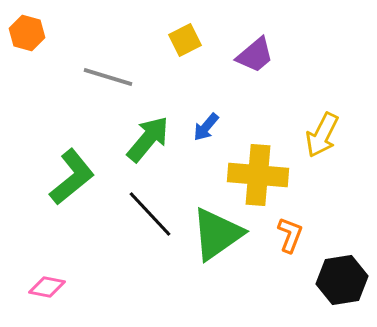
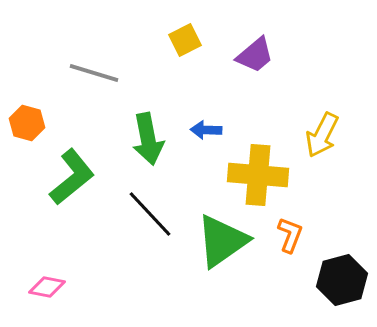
orange hexagon: moved 90 px down
gray line: moved 14 px left, 4 px up
blue arrow: moved 3 px down; rotated 52 degrees clockwise
green arrow: rotated 129 degrees clockwise
green triangle: moved 5 px right, 7 px down
black hexagon: rotated 6 degrees counterclockwise
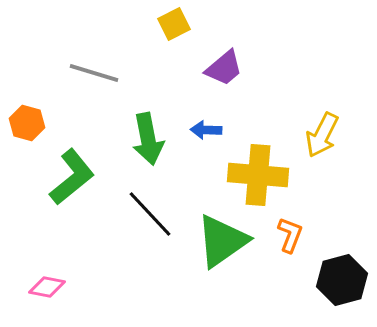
yellow square: moved 11 px left, 16 px up
purple trapezoid: moved 31 px left, 13 px down
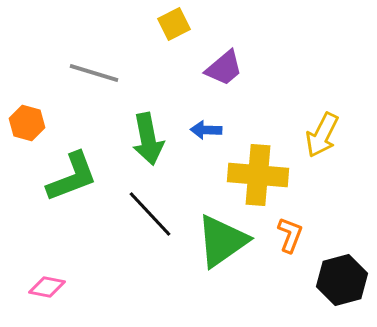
green L-shape: rotated 18 degrees clockwise
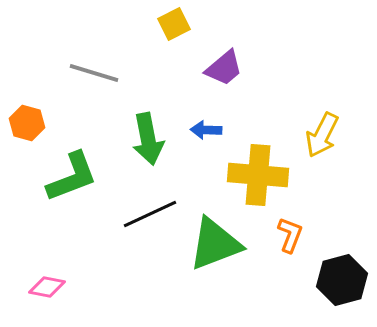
black line: rotated 72 degrees counterclockwise
green triangle: moved 7 px left, 3 px down; rotated 14 degrees clockwise
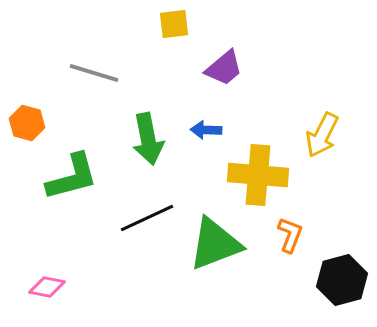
yellow square: rotated 20 degrees clockwise
green L-shape: rotated 6 degrees clockwise
black line: moved 3 px left, 4 px down
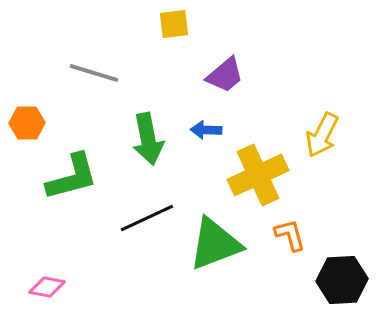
purple trapezoid: moved 1 px right, 7 px down
orange hexagon: rotated 16 degrees counterclockwise
yellow cross: rotated 30 degrees counterclockwise
orange L-shape: rotated 36 degrees counterclockwise
black hexagon: rotated 12 degrees clockwise
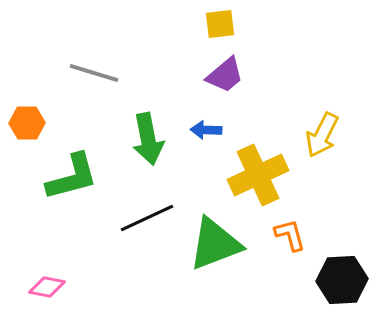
yellow square: moved 46 px right
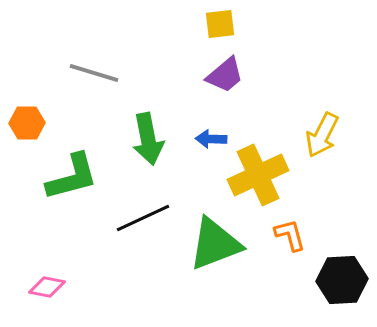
blue arrow: moved 5 px right, 9 px down
black line: moved 4 px left
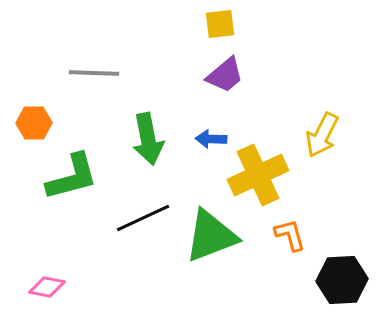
gray line: rotated 15 degrees counterclockwise
orange hexagon: moved 7 px right
green triangle: moved 4 px left, 8 px up
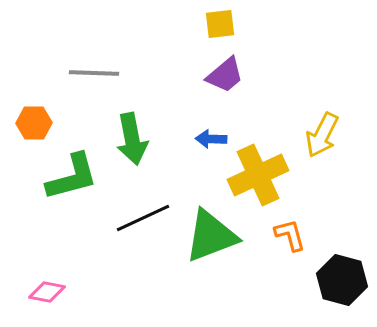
green arrow: moved 16 px left
black hexagon: rotated 18 degrees clockwise
pink diamond: moved 5 px down
